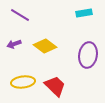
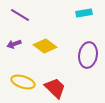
yellow ellipse: rotated 25 degrees clockwise
red trapezoid: moved 2 px down
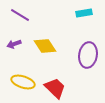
yellow diamond: rotated 20 degrees clockwise
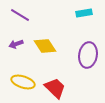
purple arrow: moved 2 px right
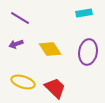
purple line: moved 3 px down
yellow diamond: moved 5 px right, 3 px down
purple ellipse: moved 3 px up
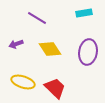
purple line: moved 17 px right
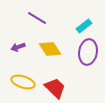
cyan rectangle: moved 13 px down; rotated 28 degrees counterclockwise
purple arrow: moved 2 px right, 3 px down
